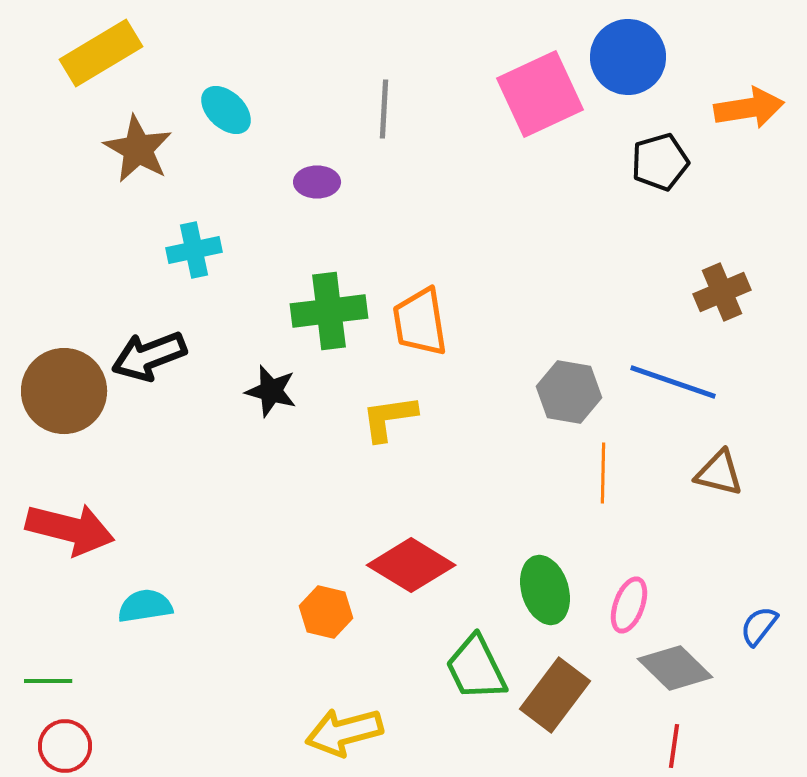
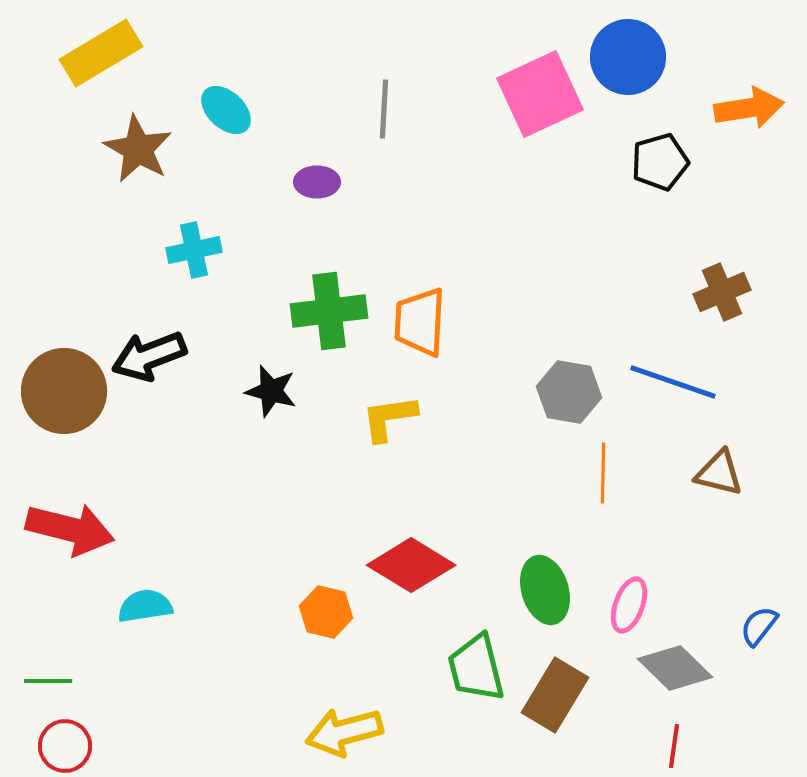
orange trapezoid: rotated 12 degrees clockwise
green trapezoid: rotated 12 degrees clockwise
brown rectangle: rotated 6 degrees counterclockwise
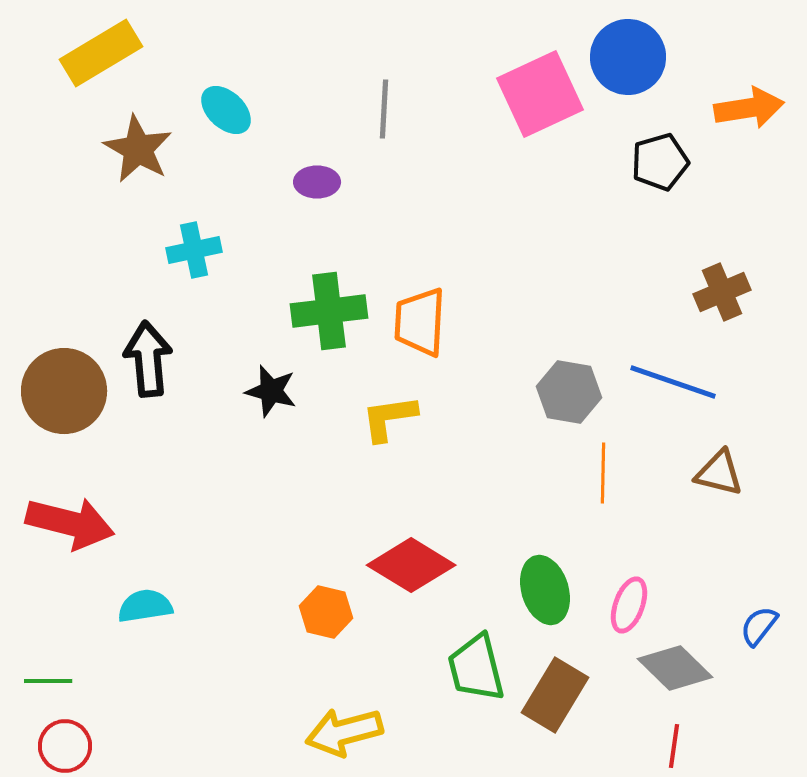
black arrow: moved 1 px left, 3 px down; rotated 106 degrees clockwise
red arrow: moved 6 px up
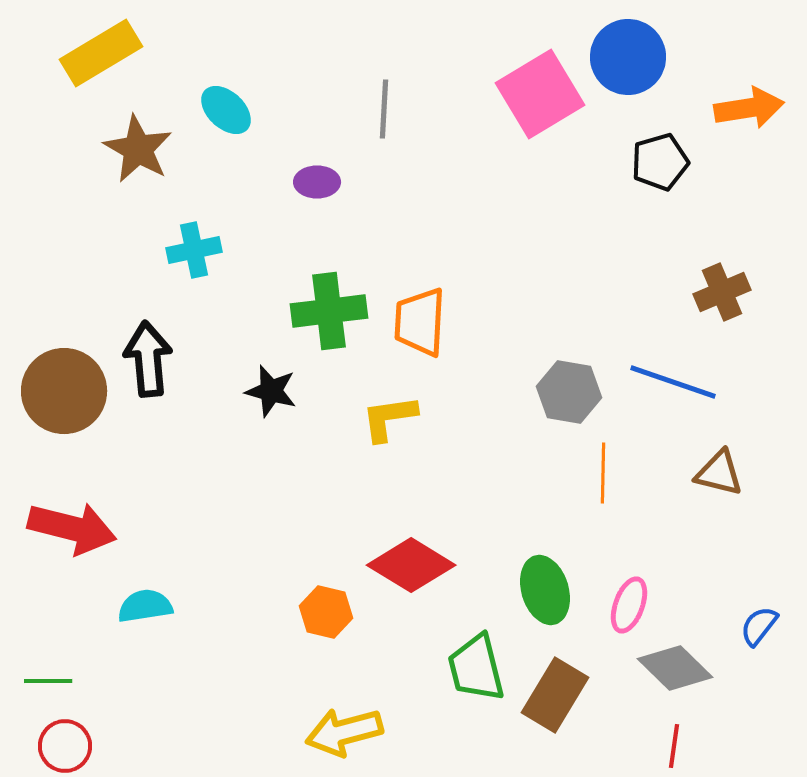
pink square: rotated 6 degrees counterclockwise
red arrow: moved 2 px right, 5 px down
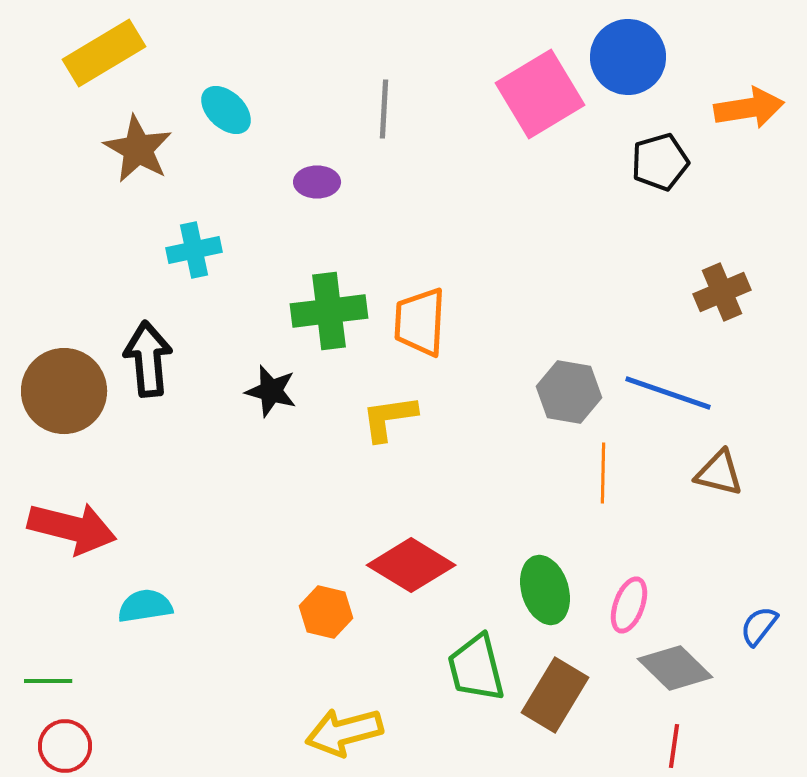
yellow rectangle: moved 3 px right
blue line: moved 5 px left, 11 px down
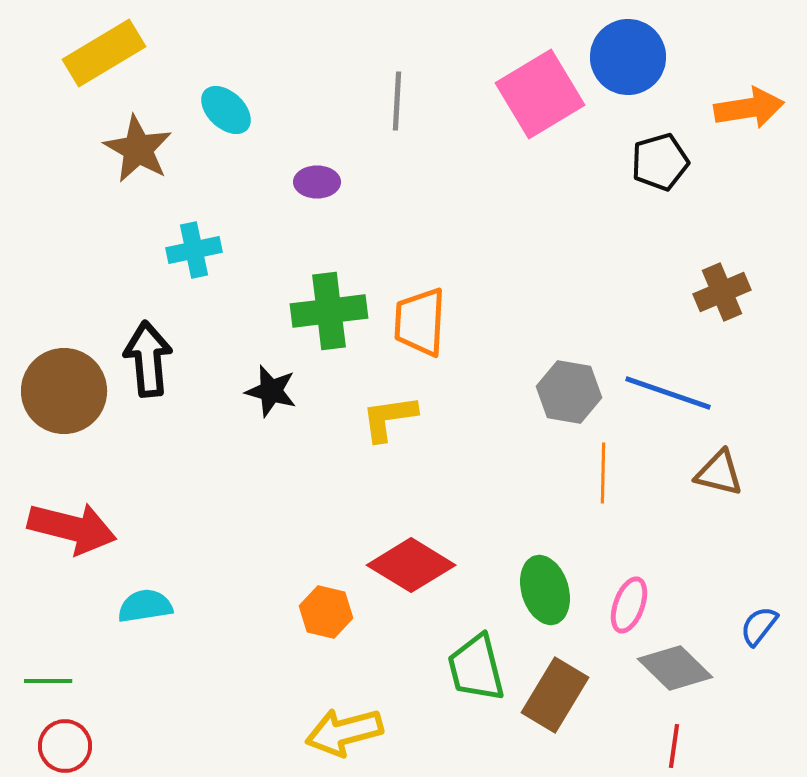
gray line: moved 13 px right, 8 px up
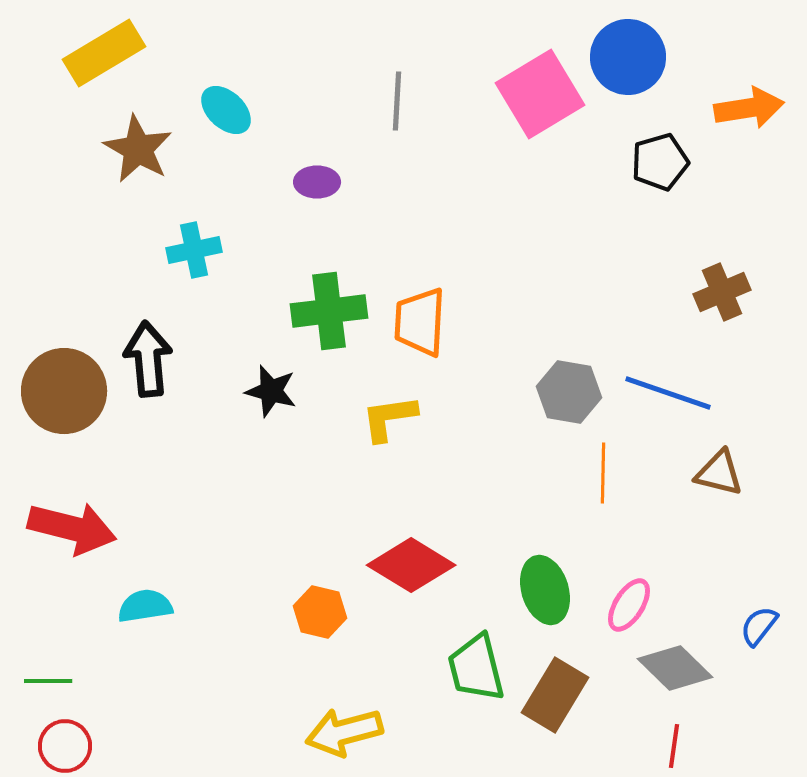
pink ellipse: rotated 12 degrees clockwise
orange hexagon: moved 6 px left
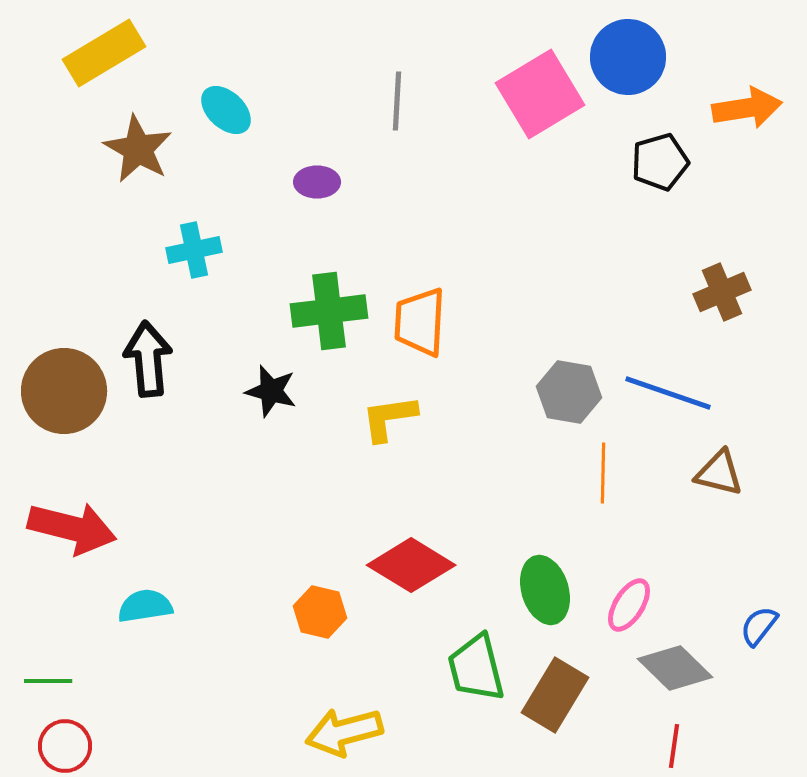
orange arrow: moved 2 px left
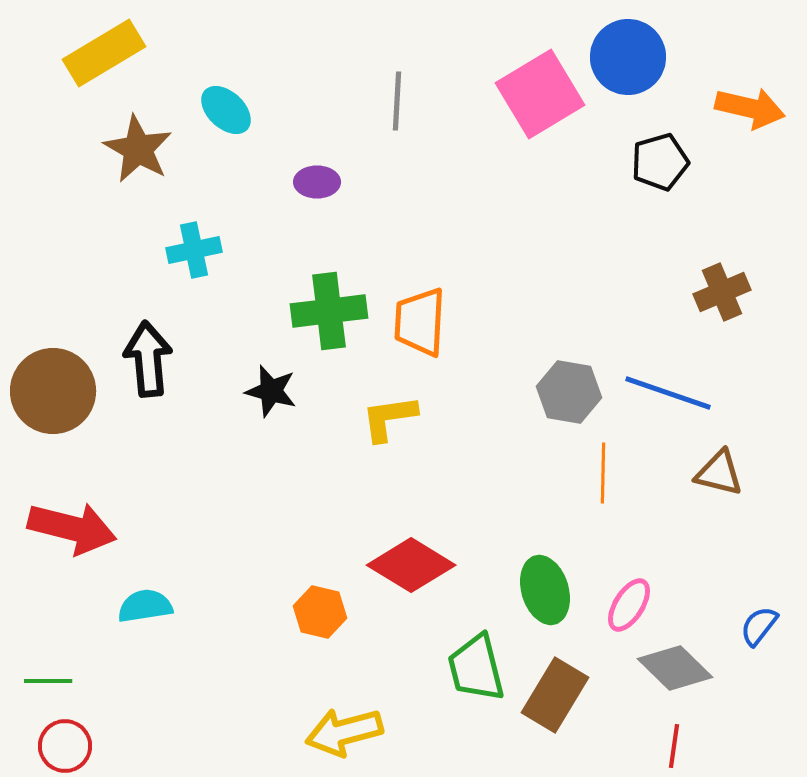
orange arrow: moved 3 px right; rotated 22 degrees clockwise
brown circle: moved 11 px left
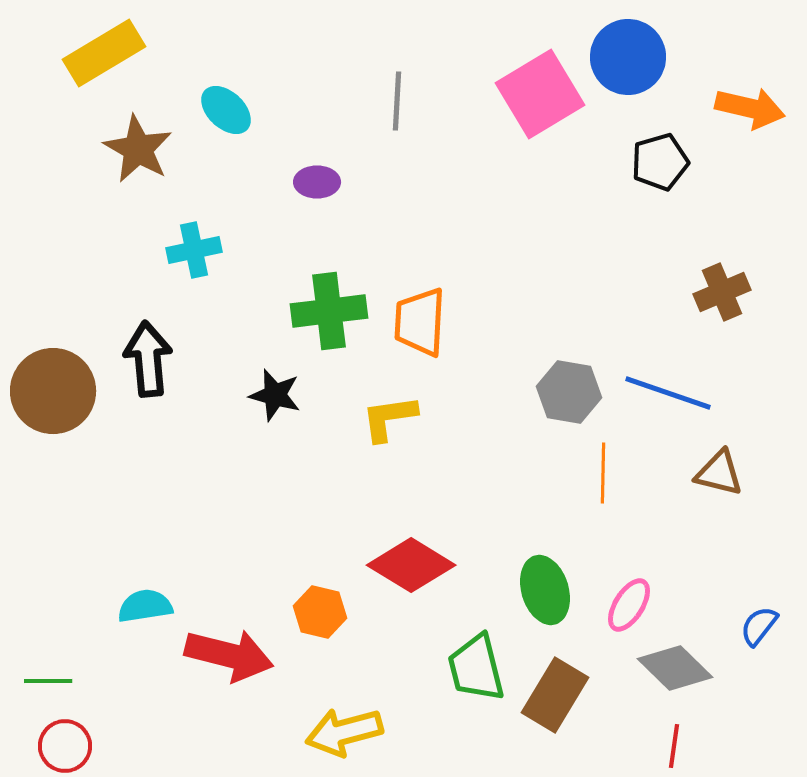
black star: moved 4 px right, 4 px down
red arrow: moved 157 px right, 127 px down
